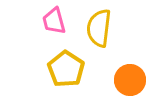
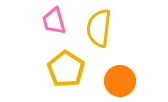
orange circle: moved 10 px left, 1 px down
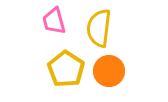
orange circle: moved 11 px left, 10 px up
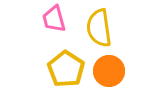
pink trapezoid: moved 2 px up
yellow semicircle: rotated 15 degrees counterclockwise
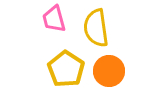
yellow semicircle: moved 3 px left
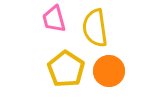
yellow semicircle: moved 1 px left
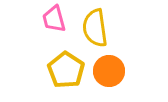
yellow pentagon: moved 1 px down
